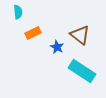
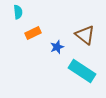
brown triangle: moved 5 px right
blue star: rotated 24 degrees clockwise
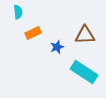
brown triangle: rotated 40 degrees counterclockwise
cyan rectangle: moved 2 px right, 1 px down
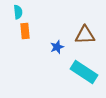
orange rectangle: moved 8 px left, 2 px up; rotated 70 degrees counterclockwise
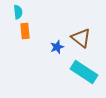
brown triangle: moved 4 px left, 3 px down; rotated 40 degrees clockwise
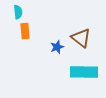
cyan rectangle: rotated 32 degrees counterclockwise
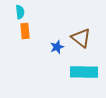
cyan semicircle: moved 2 px right
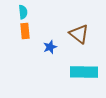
cyan semicircle: moved 3 px right
brown triangle: moved 2 px left, 4 px up
blue star: moved 7 px left
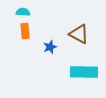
cyan semicircle: rotated 80 degrees counterclockwise
brown triangle: rotated 10 degrees counterclockwise
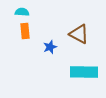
cyan semicircle: moved 1 px left
